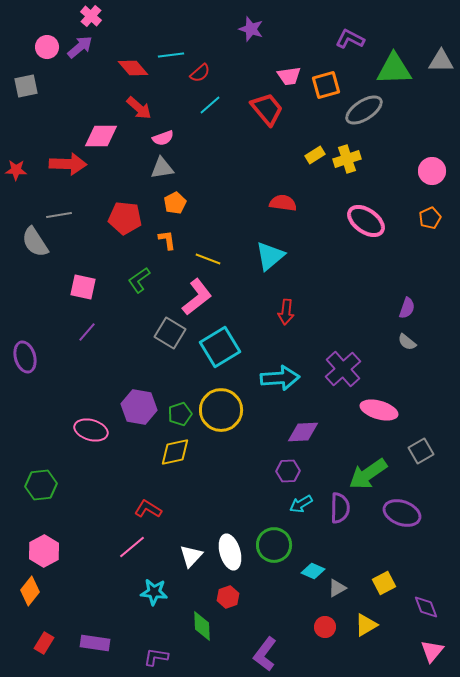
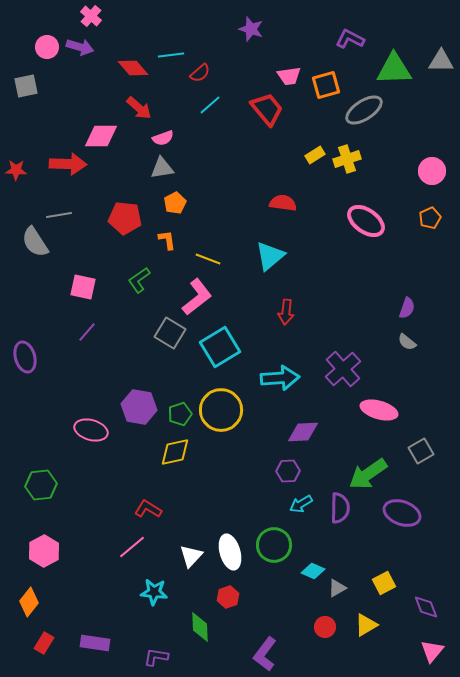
purple arrow at (80, 47): rotated 56 degrees clockwise
orange diamond at (30, 591): moved 1 px left, 11 px down
green diamond at (202, 626): moved 2 px left, 1 px down
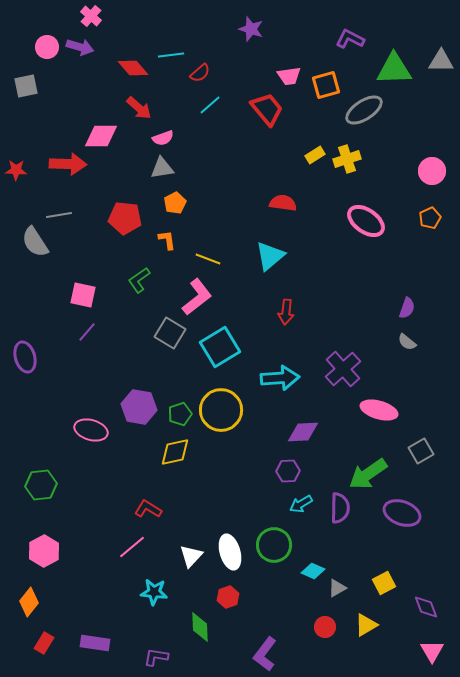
pink square at (83, 287): moved 8 px down
pink triangle at (432, 651): rotated 10 degrees counterclockwise
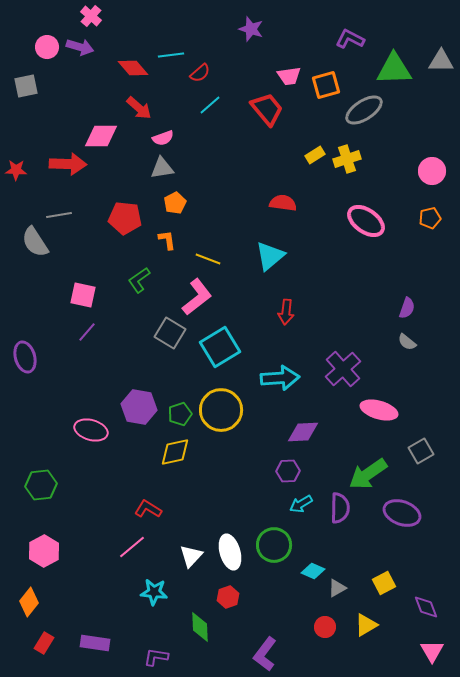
orange pentagon at (430, 218): rotated 10 degrees clockwise
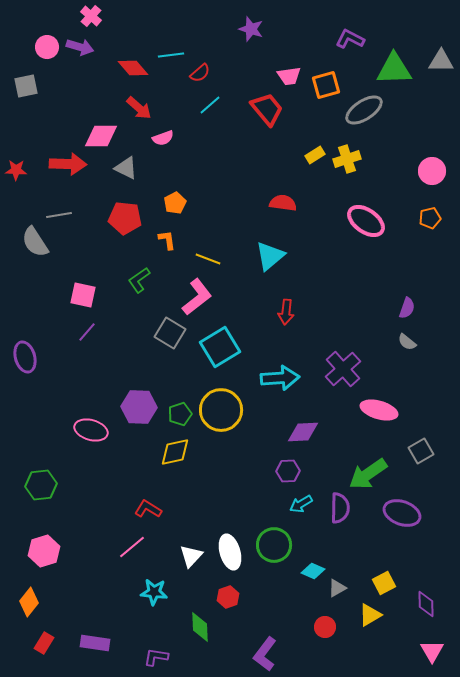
gray triangle at (162, 168): moved 36 px left; rotated 35 degrees clockwise
purple hexagon at (139, 407): rotated 8 degrees counterclockwise
pink hexagon at (44, 551): rotated 12 degrees clockwise
purple diamond at (426, 607): moved 3 px up; rotated 20 degrees clockwise
yellow triangle at (366, 625): moved 4 px right, 10 px up
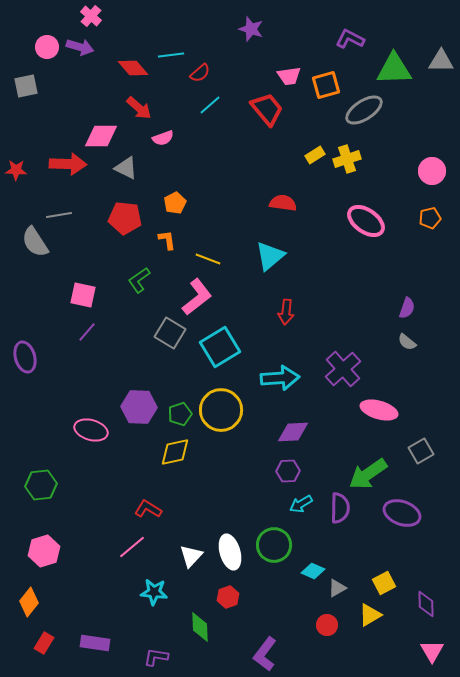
purple diamond at (303, 432): moved 10 px left
red circle at (325, 627): moved 2 px right, 2 px up
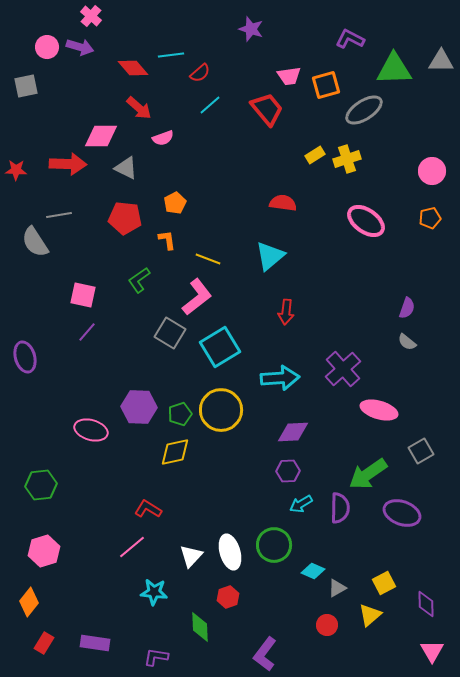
yellow triangle at (370, 615): rotated 10 degrees counterclockwise
